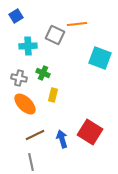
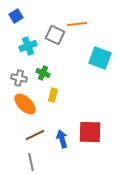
cyan cross: rotated 18 degrees counterclockwise
red square: rotated 30 degrees counterclockwise
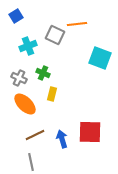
gray cross: rotated 14 degrees clockwise
yellow rectangle: moved 1 px left, 1 px up
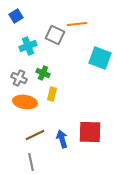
orange ellipse: moved 2 px up; rotated 35 degrees counterclockwise
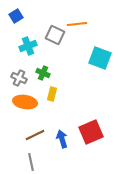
red square: moved 1 px right; rotated 25 degrees counterclockwise
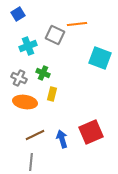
blue square: moved 2 px right, 2 px up
gray line: rotated 18 degrees clockwise
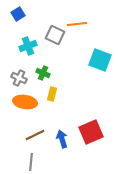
cyan square: moved 2 px down
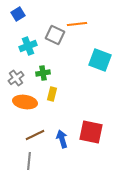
green cross: rotated 32 degrees counterclockwise
gray cross: moved 3 px left; rotated 28 degrees clockwise
red square: rotated 35 degrees clockwise
gray line: moved 2 px left, 1 px up
